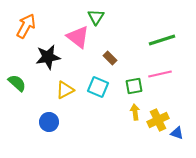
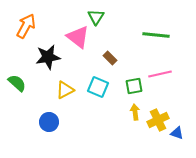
green line: moved 6 px left, 5 px up; rotated 24 degrees clockwise
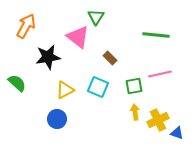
blue circle: moved 8 px right, 3 px up
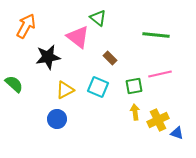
green triangle: moved 2 px right, 1 px down; rotated 24 degrees counterclockwise
green semicircle: moved 3 px left, 1 px down
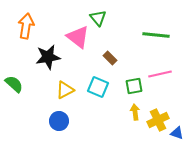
green triangle: rotated 12 degrees clockwise
orange arrow: rotated 20 degrees counterclockwise
blue circle: moved 2 px right, 2 px down
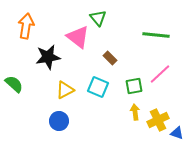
pink line: rotated 30 degrees counterclockwise
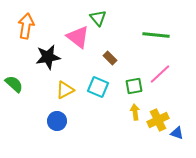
blue circle: moved 2 px left
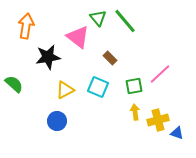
green line: moved 31 px left, 14 px up; rotated 44 degrees clockwise
yellow cross: rotated 10 degrees clockwise
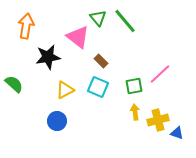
brown rectangle: moved 9 px left, 3 px down
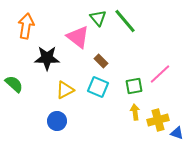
black star: moved 1 px left, 1 px down; rotated 10 degrees clockwise
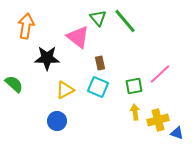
brown rectangle: moved 1 px left, 2 px down; rotated 32 degrees clockwise
